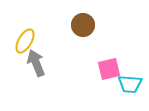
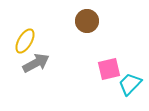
brown circle: moved 4 px right, 4 px up
gray arrow: rotated 84 degrees clockwise
cyan trapezoid: rotated 130 degrees clockwise
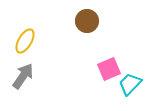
gray arrow: moved 13 px left, 13 px down; rotated 28 degrees counterclockwise
pink square: rotated 10 degrees counterclockwise
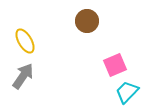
yellow ellipse: rotated 60 degrees counterclockwise
pink square: moved 6 px right, 4 px up
cyan trapezoid: moved 3 px left, 8 px down
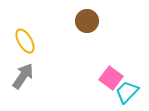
pink square: moved 4 px left, 13 px down; rotated 30 degrees counterclockwise
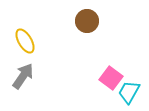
cyan trapezoid: moved 2 px right; rotated 15 degrees counterclockwise
